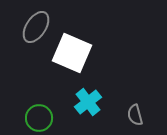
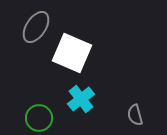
cyan cross: moved 7 px left, 3 px up
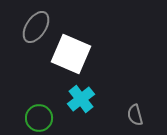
white square: moved 1 px left, 1 px down
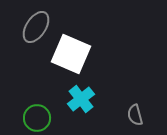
green circle: moved 2 px left
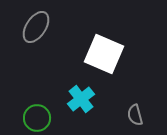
white square: moved 33 px right
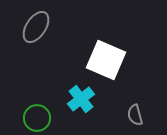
white square: moved 2 px right, 6 px down
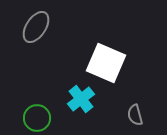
white square: moved 3 px down
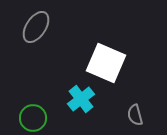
green circle: moved 4 px left
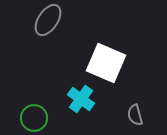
gray ellipse: moved 12 px right, 7 px up
cyan cross: rotated 16 degrees counterclockwise
green circle: moved 1 px right
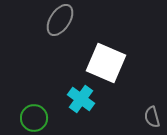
gray ellipse: moved 12 px right
gray semicircle: moved 17 px right, 2 px down
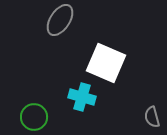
cyan cross: moved 1 px right, 2 px up; rotated 20 degrees counterclockwise
green circle: moved 1 px up
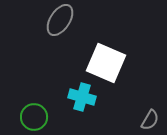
gray semicircle: moved 2 px left, 3 px down; rotated 135 degrees counterclockwise
